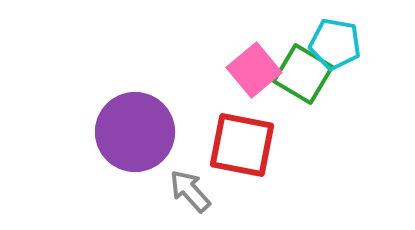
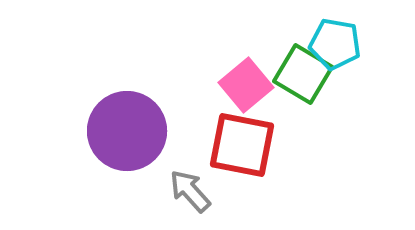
pink square: moved 8 px left, 15 px down
purple circle: moved 8 px left, 1 px up
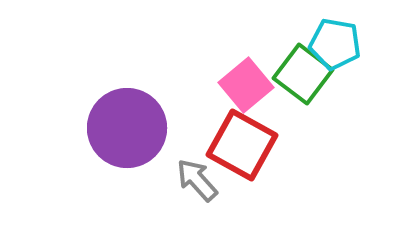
green square: rotated 6 degrees clockwise
purple circle: moved 3 px up
red square: rotated 18 degrees clockwise
gray arrow: moved 7 px right, 11 px up
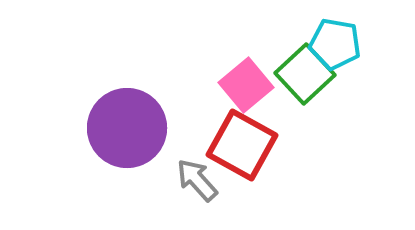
green square: moved 2 px right; rotated 10 degrees clockwise
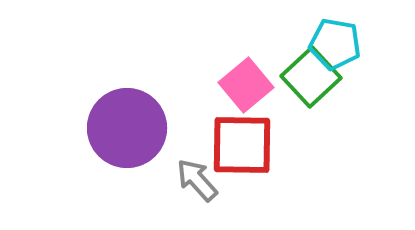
green square: moved 6 px right, 3 px down
red square: rotated 28 degrees counterclockwise
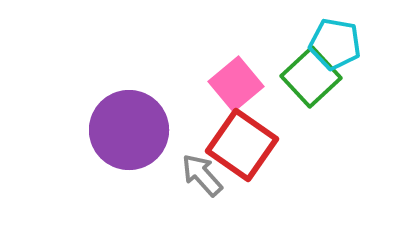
pink square: moved 10 px left, 1 px up
purple circle: moved 2 px right, 2 px down
red square: rotated 34 degrees clockwise
gray arrow: moved 5 px right, 5 px up
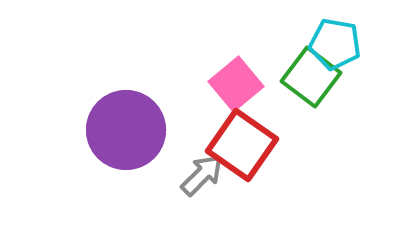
green square: rotated 10 degrees counterclockwise
purple circle: moved 3 px left
gray arrow: rotated 87 degrees clockwise
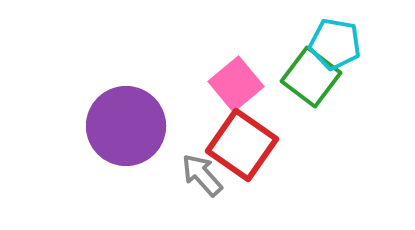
purple circle: moved 4 px up
gray arrow: rotated 87 degrees counterclockwise
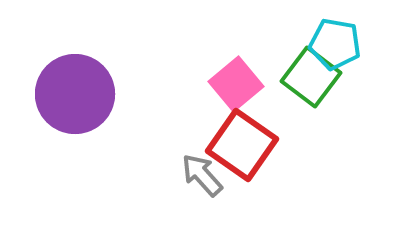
purple circle: moved 51 px left, 32 px up
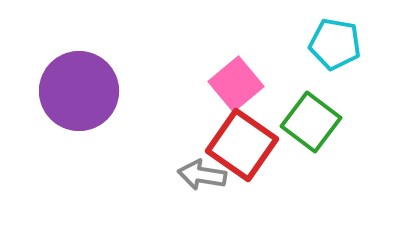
green square: moved 45 px down
purple circle: moved 4 px right, 3 px up
gray arrow: rotated 39 degrees counterclockwise
